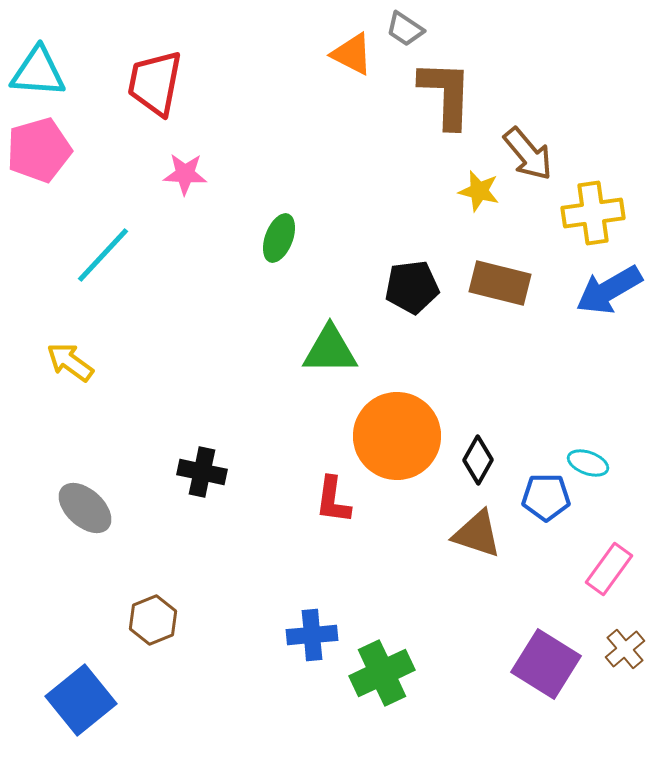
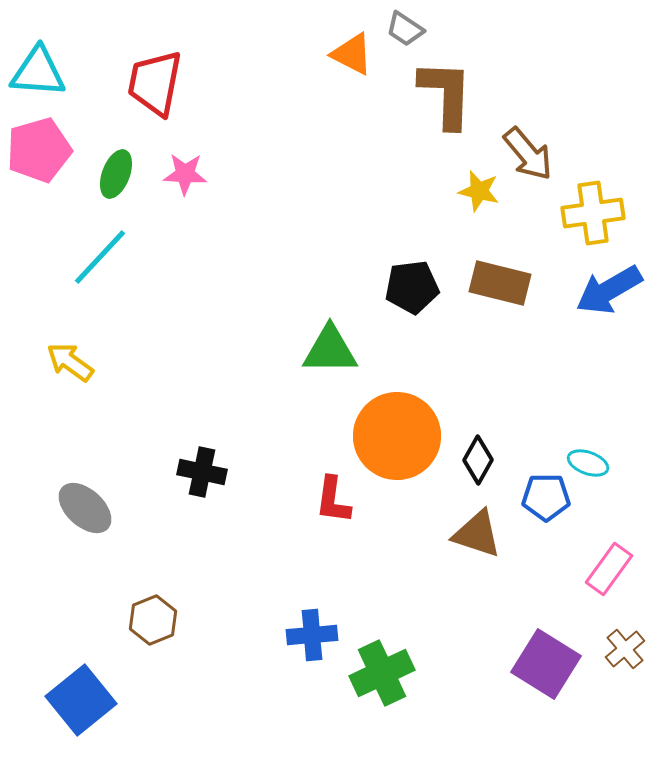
green ellipse: moved 163 px left, 64 px up
cyan line: moved 3 px left, 2 px down
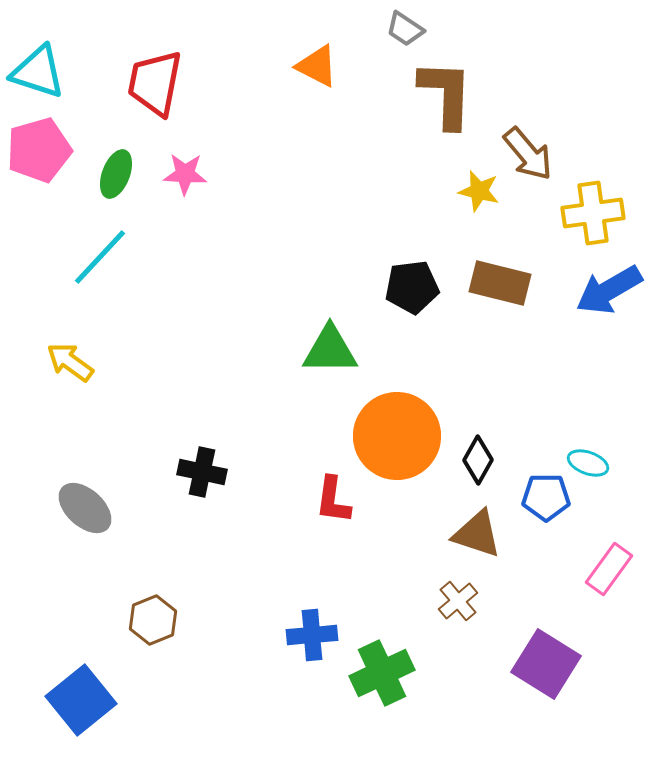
orange triangle: moved 35 px left, 12 px down
cyan triangle: rotated 14 degrees clockwise
brown cross: moved 167 px left, 48 px up
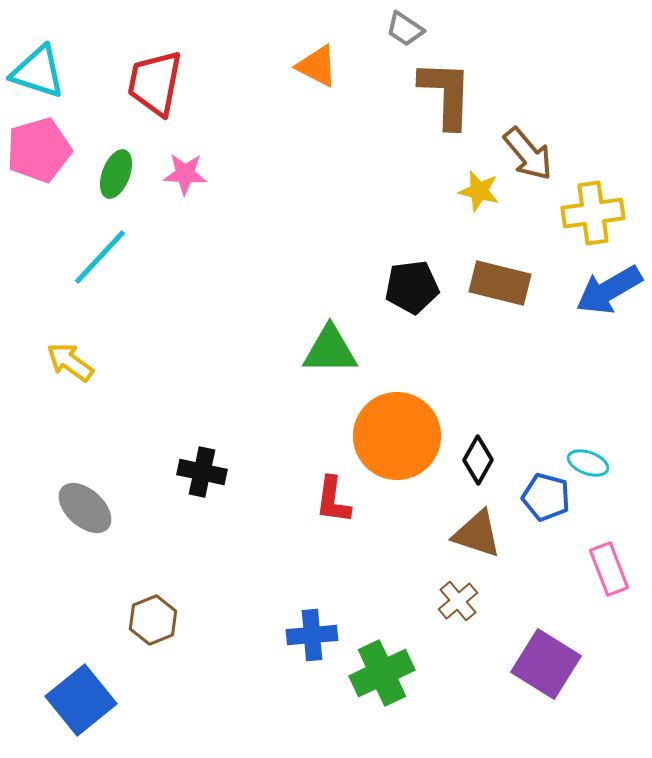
blue pentagon: rotated 15 degrees clockwise
pink rectangle: rotated 57 degrees counterclockwise
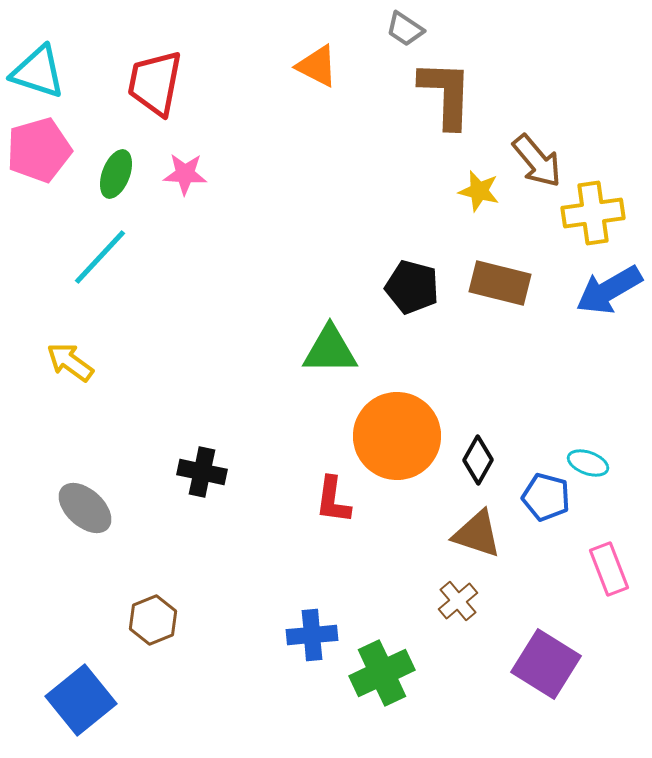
brown arrow: moved 9 px right, 7 px down
black pentagon: rotated 22 degrees clockwise
